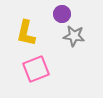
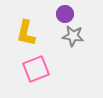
purple circle: moved 3 px right
gray star: moved 1 px left
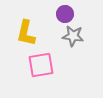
pink square: moved 5 px right, 4 px up; rotated 12 degrees clockwise
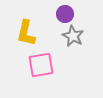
gray star: rotated 20 degrees clockwise
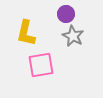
purple circle: moved 1 px right
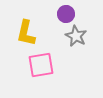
gray star: moved 3 px right
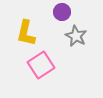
purple circle: moved 4 px left, 2 px up
pink square: rotated 24 degrees counterclockwise
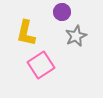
gray star: rotated 20 degrees clockwise
